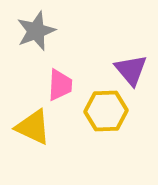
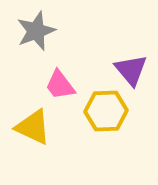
pink trapezoid: rotated 140 degrees clockwise
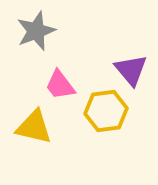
yellow hexagon: rotated 6 degrees counterclockwise
yellow triangle: moved 1 px right; rotated 12 degrees counterclockwise
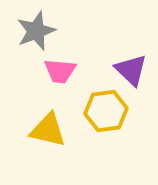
purple triangle: rotated 6 degrees counterclockwise
pink trapezoid: moved 14 px up; rotated 48 degrees counterclockwise
yellow triangle: moved 14 px right, 3 px down
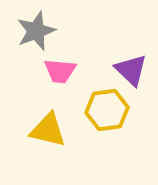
yellow hexagon: moved 1 px right, 1 px up
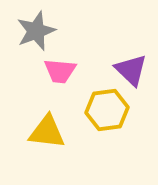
yellow triangle: moved 1 px left, 2 px down; rotated 6 degrees counterclockwise
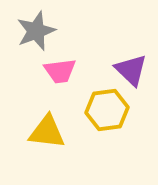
pink trapezoid: rotated 12 degrees counterclockwise
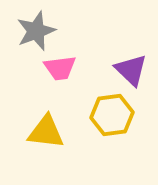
pink trapezoid: moved 3 px up
yellow hexagon: moved 5 px right, 5 px down
yellow triangle: moved 1 px left
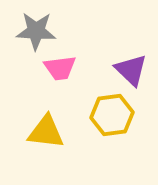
gray star: rotated 24 degrees clockwise
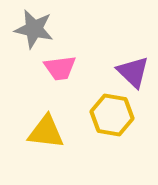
gray star: moved 2 px left, 2 px up; rotated 9 degrees clockwise
purple triangle: moved 2 px right, 2 px down
yellow hexagon: rotated 18 degrees clockwise
